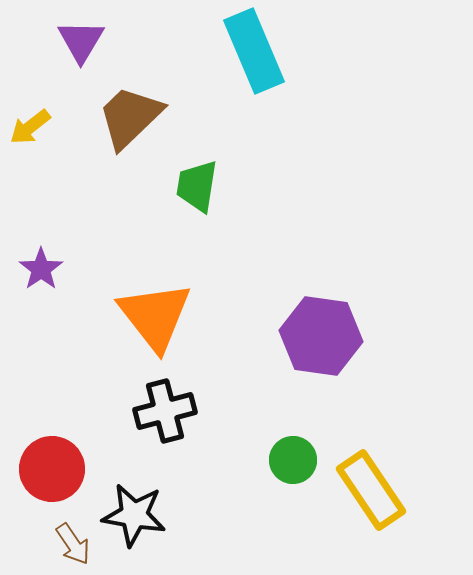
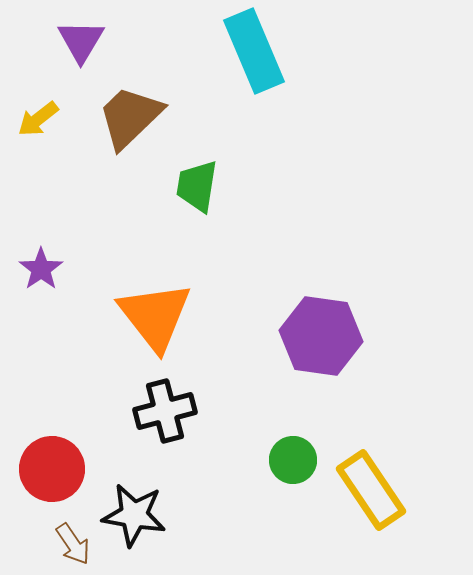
yellow arrow: moved 8 px right, 8 px up
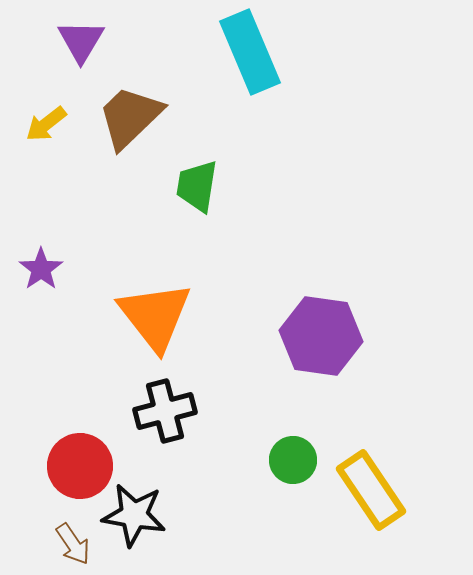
cyan rectangle: moved 4 px left, 1 px down
yellow arrow: moved 8 px right, 5 px down
red circle: moved 28 px right, 3 px up
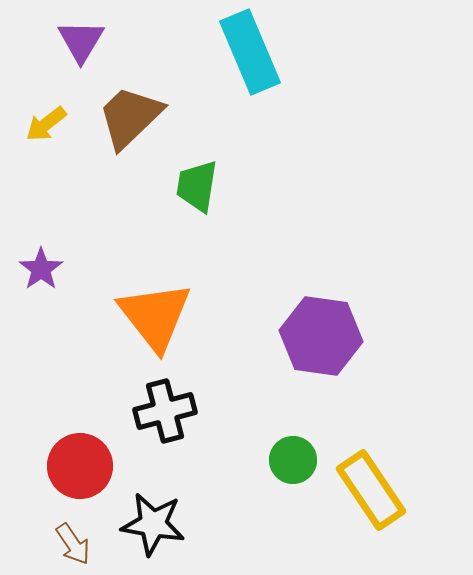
black star: moved 19 px right, 9 px down
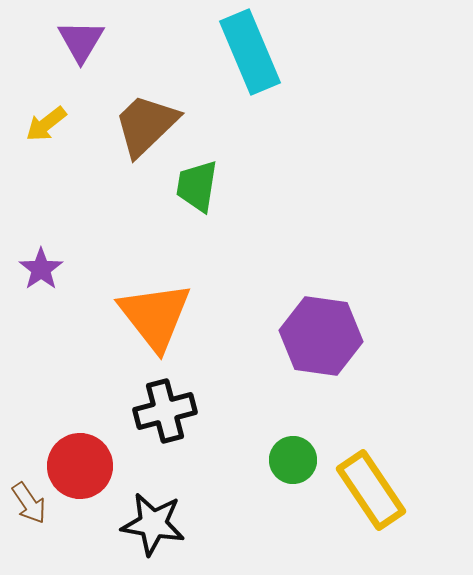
brown trapezoid: moved 16 px right, 8 px down
brown arrow: moved 44 px left, 41 px up
